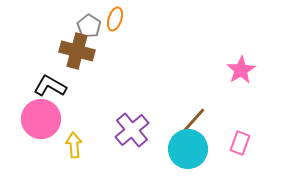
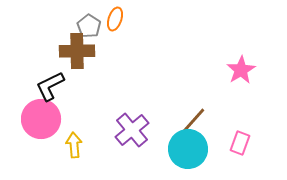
brown cross: rotated 16 degrees counterclockwise
black L-shape: rotated 56 degrees counterclockwise
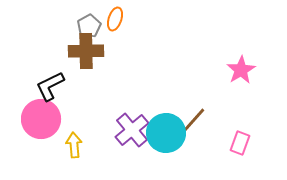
gray pentagon: rotated 10 degrees clockwise
brown cross: moved 9 px right
cyan circle: moved 22 px left, 16 px up
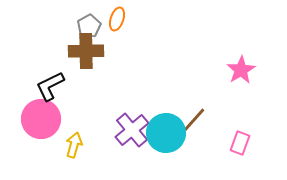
orange ellipse: moved 2 px right
yellow arrow: rotated 20 degrees clockwise
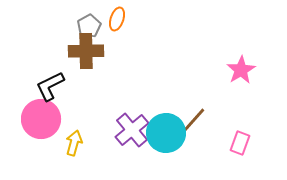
yellow arrow: moved 2 px up
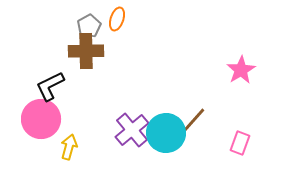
yellow arrow: moved 5 px left, 4 px down
